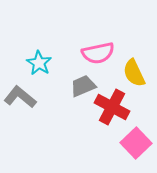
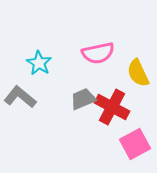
yellow semicircle: moved 4 px right
gray trapezoid: moved 13 px down
pink square: moved 1 px left, 1 px down; rotated 16 degrees clockwise
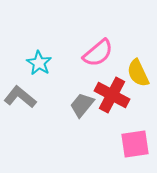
pink semicircle: rotated 28 degrees counterclockwise
gray trapezoid: moved 1 px left, 6 px down; rotated 28 degrees counterclockwise
red cross: moved 12 px up
pink square: rotated 20 degrees clockwise
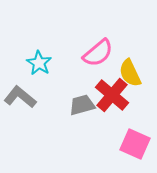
yellow semicircle: moved 8 px left
red cross: rotated 12 degrees clockwise
gray trapezoid: rotated 36 degrees clockwise
pink square: rotated 32 degrees clockwise
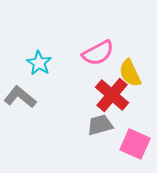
pink semicircle: rotated 12 degrees clockwise
gray trapezoid: moved 18 px right, 20 px down
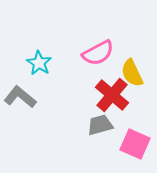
yellow semicircle: moved 2 px right
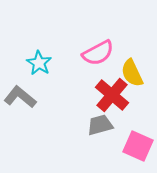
pink square: moved 3 px right, 2 px down
